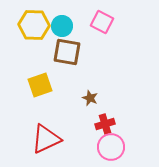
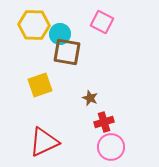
cyan circle: moved 2 px left, 8 px down
red cross: moved 1 px left, 2 px up
red triangle: moved 2 px left, 3 px down
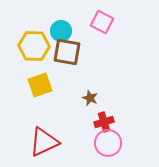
yellow hexagon: moved 21 px down
cyan circle: moved 1 px right, 3 px up
pink circle: moved 3 px left, 4 px up
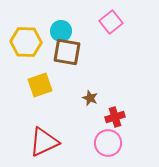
pink square: moved 9 px right; rotated 25 degrees clockwise
yellow hexagon: moved 8 px left, 4 px up
red cross: moved 11 px right, 5 px up
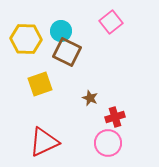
yellow hexagon: moved 3 px up
brown square: rotated 16 degrees clockwise
yellow square: moved 1 px up
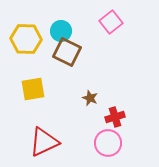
yellow square: moved 7 px left, 5 px down; rotated 10 degrees clockwise
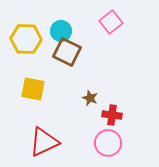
yellow square: rotated 20 degrees clockwise
red cross: moved 3 px left, 2 px up; rotated 24 degrees clockwise
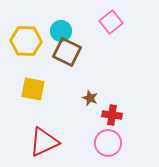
yellow hexagon: moved 2 px down
